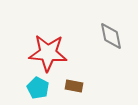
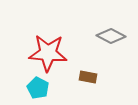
gray diamond: rotated 52 degrees counterclockwise
brown rectangle: moved 14 px right, 9 px up
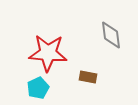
gray diamond: moved 1 px up; rotated 56 degrees clockwise
cyan pentagon: rotated 20 degrees clockwise
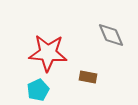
gray diamond: rotated 16 degrees counterclockwise
cyan pentagon: moved 2 px down
